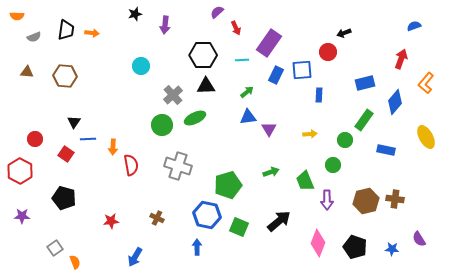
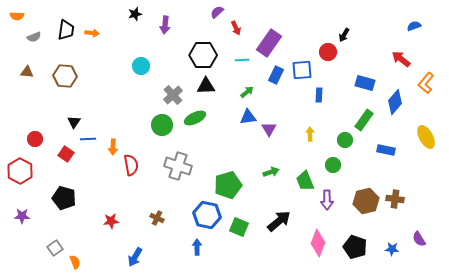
black arrow at (344, 33): moved 2 px down; rotated 40 degrees counterclockwise
red arrow at (401, 59): rotated 72 degrees counterclockwise
blue rectangle at (365, 83): rotated 30 degrees clockwise
yellow arrow at (310, 134): rotated 88 degrees counterclockwise
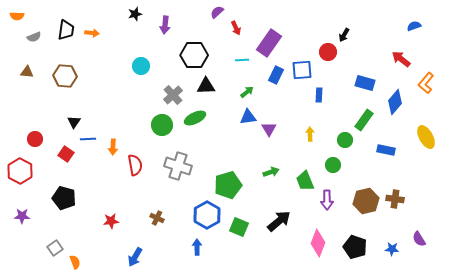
black hexagon at (203, 55): moved 9 px left
red semicircle at (131, 165): moved 4 px right
blue hexagon at (207, 215): rotated 20 degrees clockwise
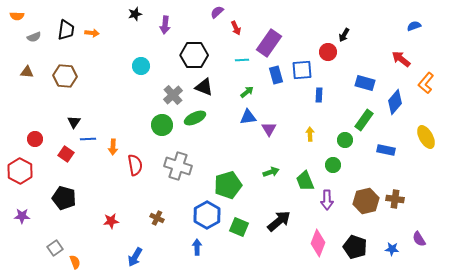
blue rectangle at (276, 75): rotated 42 degrees counterclockwise
black triangle at (206, 86): moved 2 px left, 1 px down; rotated 24 degrees clockwise
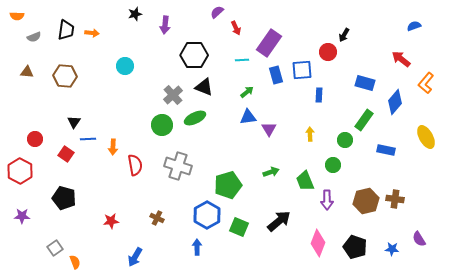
cyan circle at (141, 66): moved 16 px left
